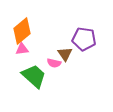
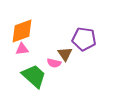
orange diamond: rotated 20 degrees clockwise
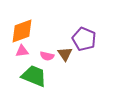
purple pentagon: rotated 15 degrees clockwise
pink triangle: moved 2 px down
pink semicircle: moved 7 px left, 7 px up
green trapezoid: rotated 20 degrees counterclockwise
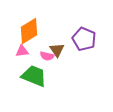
orange diamond: moved 7 px right; rotated 12 degrees counterclockwise
brown triangle: moved 8 px left, 4 px up
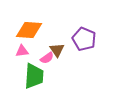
orange diamond: moved 1 px up; rotated 36 degrees clockwise
pink semicircle: moved 2 px down; rotated 48 degrees counterclockwise
green trapezoid: rotated 72 degrees clockwise
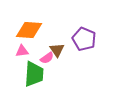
green trapezoid: moved 2 px up
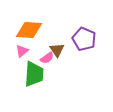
pink triangle: rotated 32 degrees counterclockwise
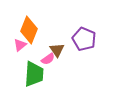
orange diamond: rotated 72 degrees counterclockwise
pink triangle: moved 2 px left, 6 px up
pink semicircle: moved 1 px right, 1 px down
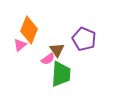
green trapezoid: moved 27 px right
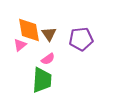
orange diamond: rotated 32 degrees counterclockwise
purple pentagon: moved 3 px left; rotated 30 degrees counterclockwise
brown triangle: moved 8 px left, 16 px up
green trapezoid: moved 19 px left, 6 px down
